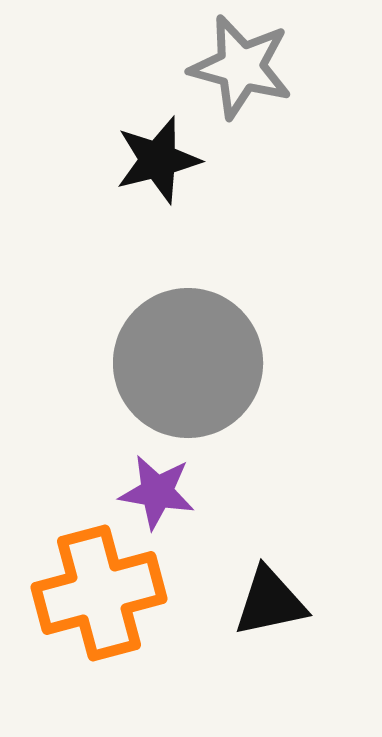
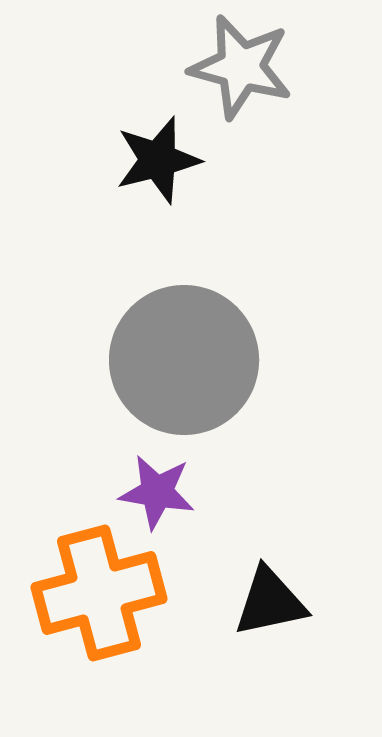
gray circle: moved 4 px left, 3 px up
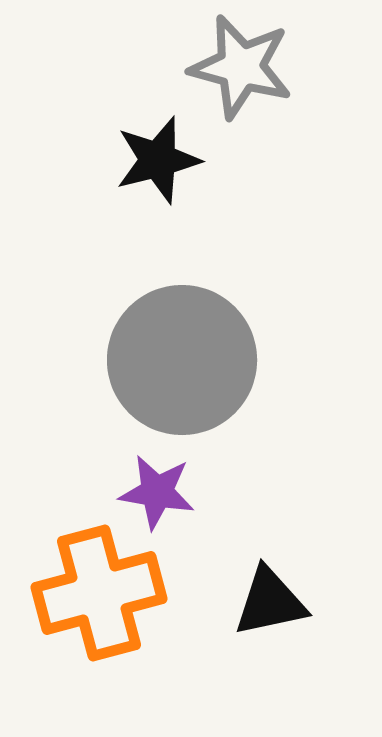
gray circle: moved 2 px left
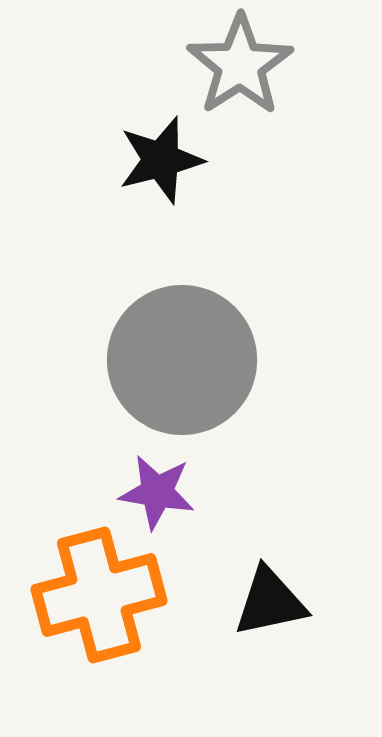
gray star: moved 1 px left, 2 px up; rotated 24 degrees clockwise
black star: moved 3 px right
orange cross: moved 2 px down
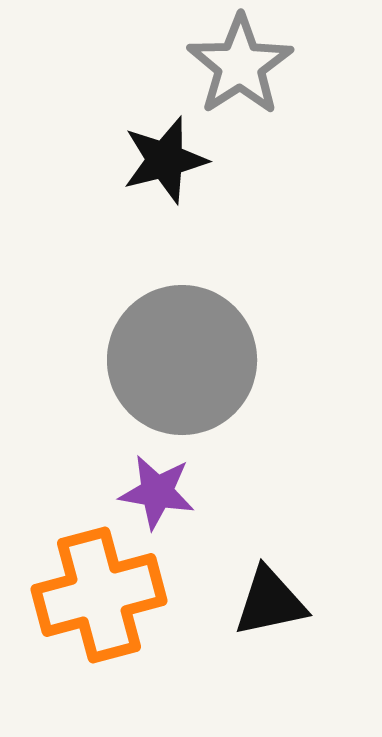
black star: moved 4 px right
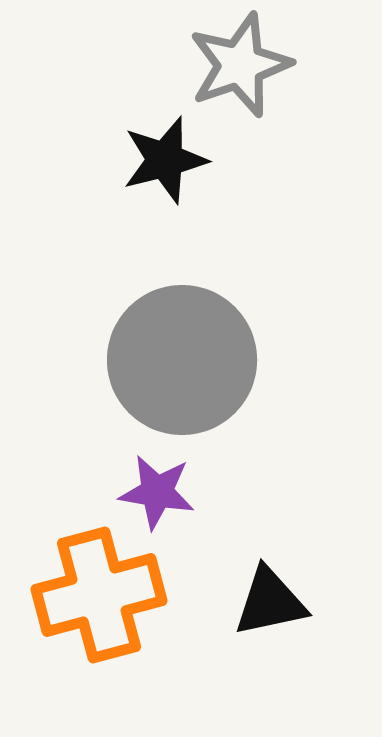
gray star: rotated 14 degrees clockwise
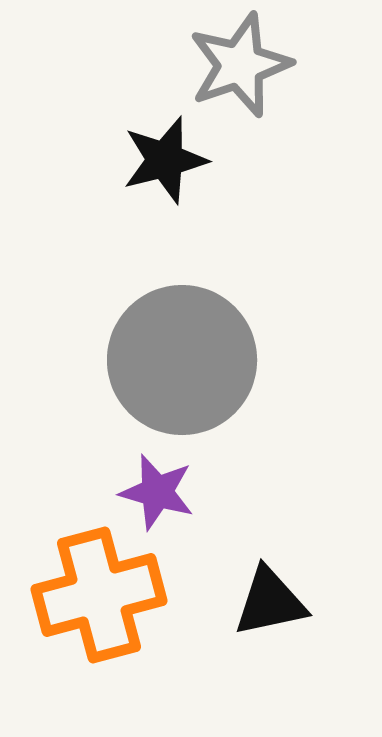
purple star: rotated 6 degrees clockwise
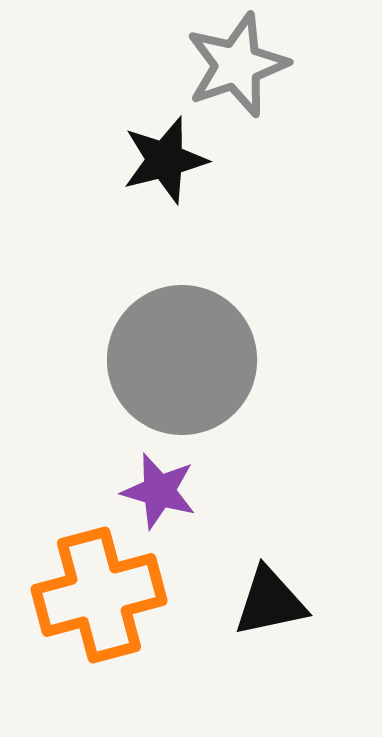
gray star: moved 3 px left
purple star: moved 2 px right, 1 px up
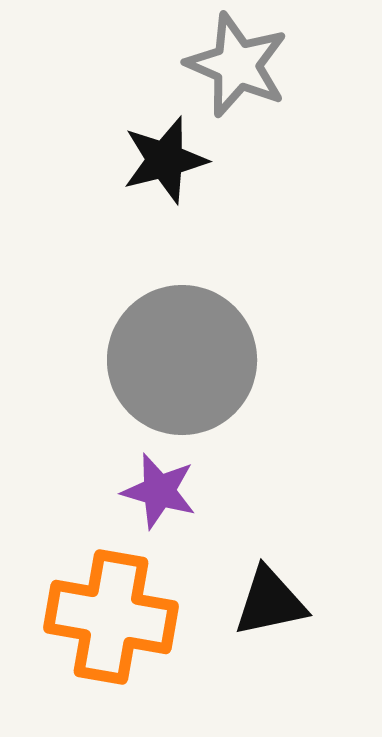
gray star: rotated 30 degrees counterclockwise
orange cross: moved 12 px right, 22 px down; rotated 25 degrees clockwise
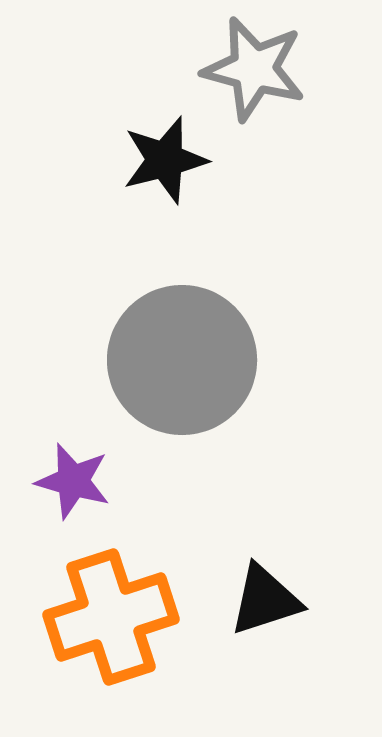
gray star: moved 17 px right, 4 px down; rotated 8 degrees counterclockwise
purple star: moved 86 px left, 10 px up
black triangle: moved 5 px left, 2 px up; rotated 6 degrees counterclockwise
orange cross: rotated 28 degrees counterclockwise
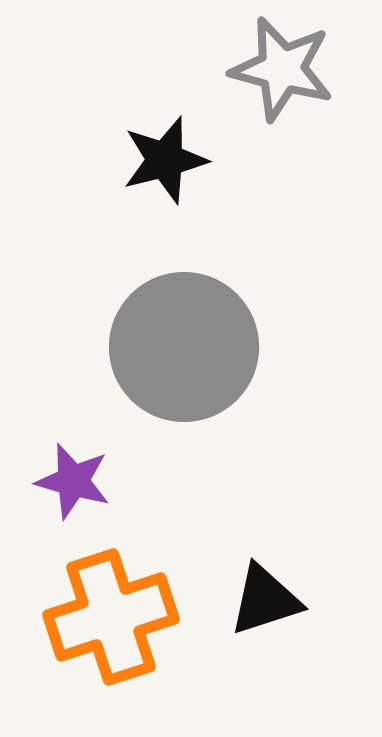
gray star: moved 28 px right
gray circle: moved 2 px right, 13 px up
